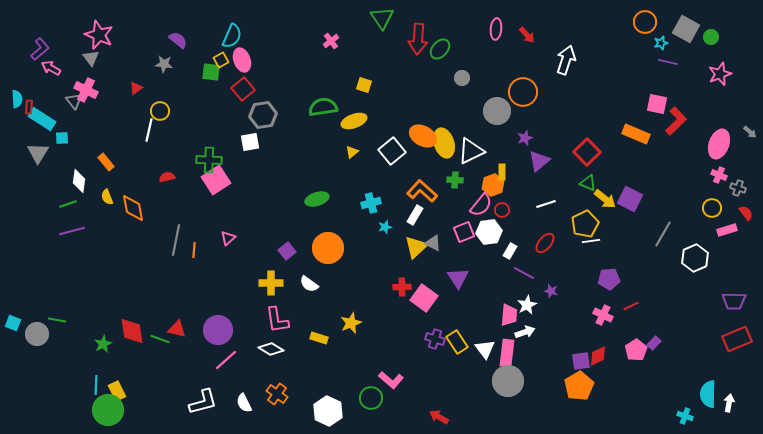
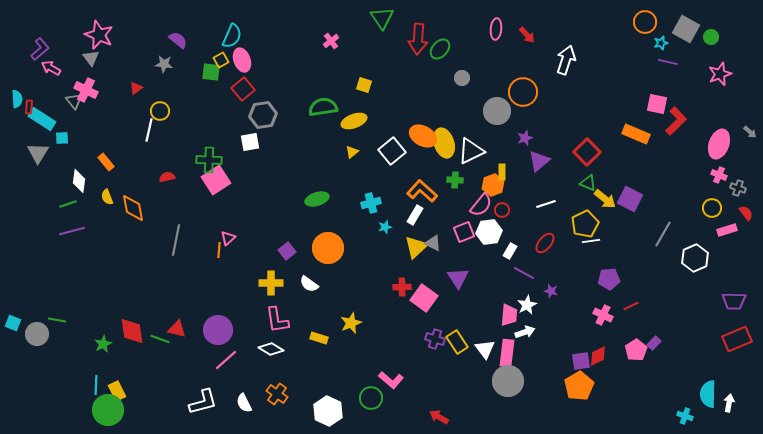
orange line at (194, 250): moved 25 px right
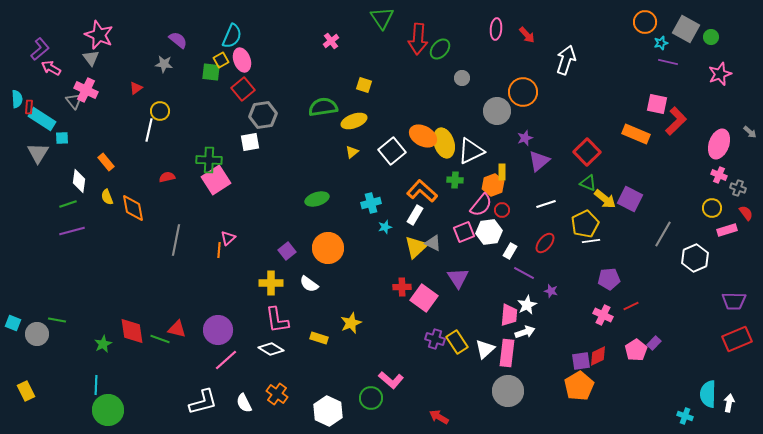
white triangle at (485, 349): rotated 25 degrees clockwise
gray circle at (508, 381): moved 10 px down
yellow rectangle at (117, 391): moved 91 px left
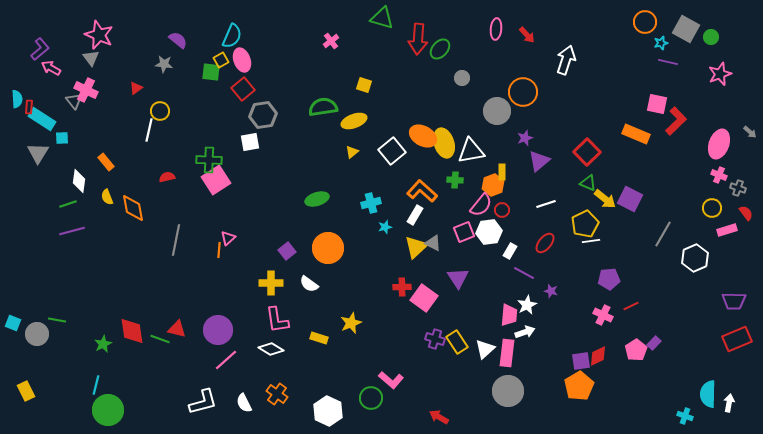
green triangle at (382, 18): rotated 40 degrees counterclockwise
white triangle at (471, 151): rotated 16 degrees clockwise
cyan line at (96, 385): rotated 12 degrees clockwise
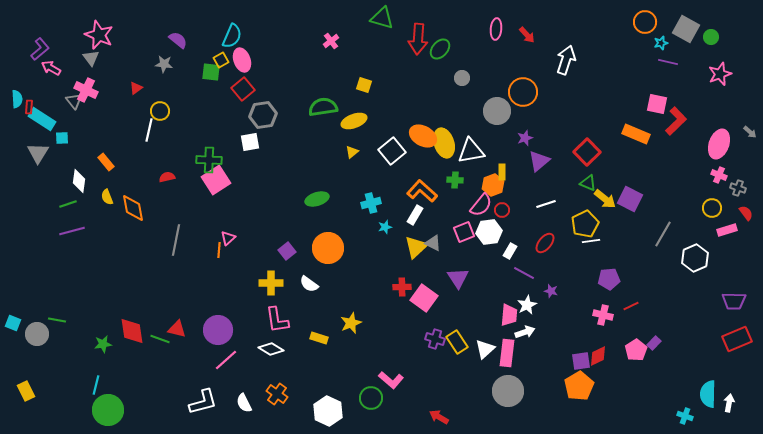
pink cross at (603, 315): rotated 12 degrees counterclockwise
green star at (103, 344): rotated 18 degrees clockwise
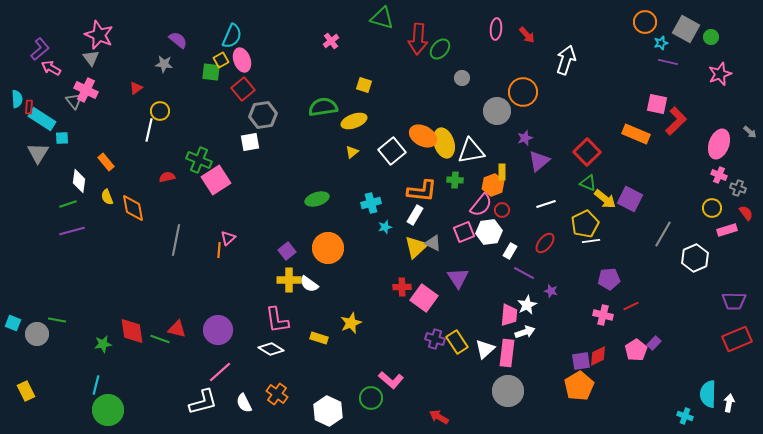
green cross at (209, 160): moved 10 px left; rotated 20 degrees clockwise
orange L-shape at (422, 191): rotated 144 degrees clockwise
yellow cross at (271, 283): moved 18 px right, 3 px up
pink line at (226, 360): moved 6 px left, 12 px down
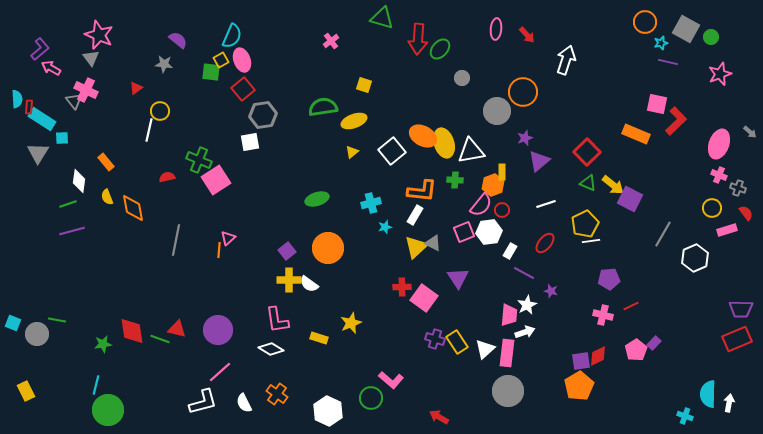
yellow arrow at (605, 199): moved 8 px right, 14 px up
purple trapezoid at (734, 301): moved 7 px right, 8 px down
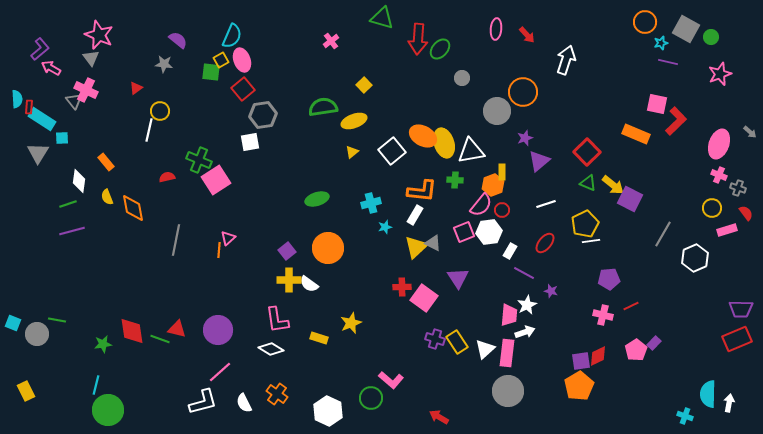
yellow square at (364, 85): rotated 28 degrees clockwise
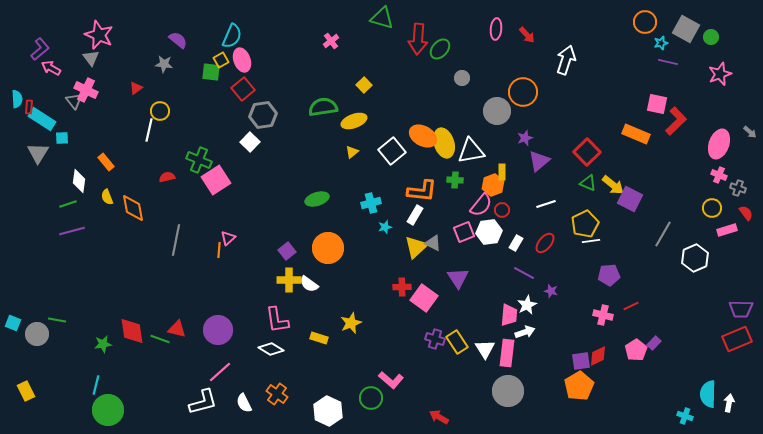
white square at (250, 142): rotated 36 degrees counterclockwise
white rectangle at (510, 251): moved 6 px right, 8 px up
purple pentagon at (609, 279): moved 4 px up
white triangle at (485, 349): rotated 20 degrees counterclockwise
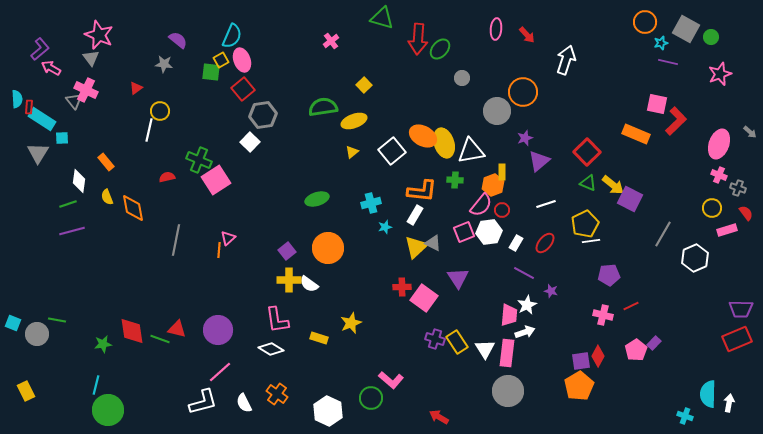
red diamond at (598, 356): rotated 35 degrees counterclockwise
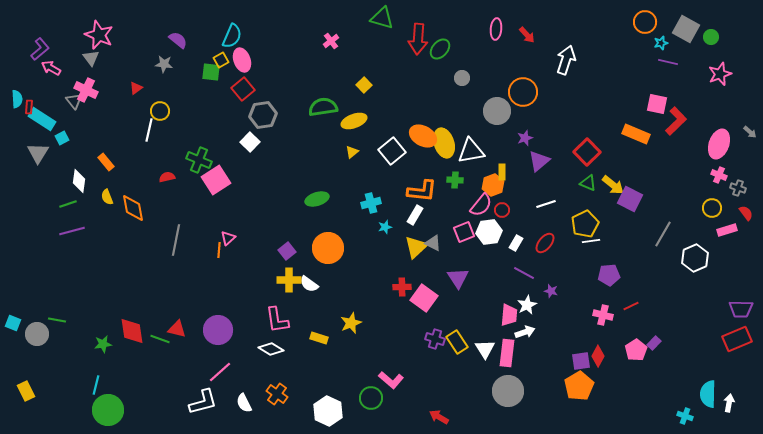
cyan square at (62, 138): rotated 24 degrees counterclockwise
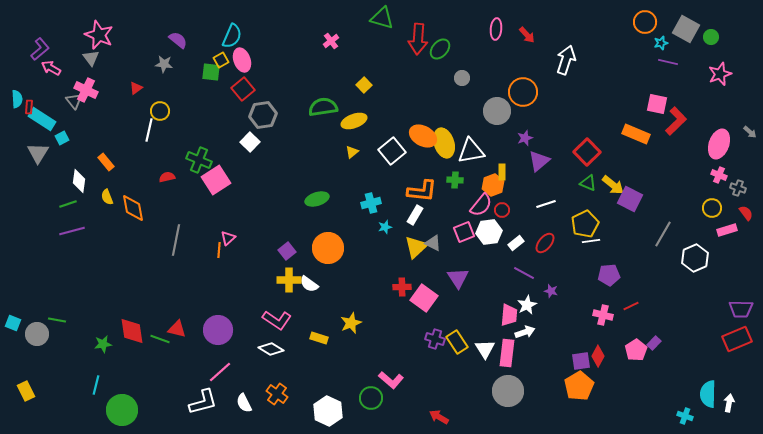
white rectangle at (516, 243): rotated 21 degrees clockwise
pink L-shape at (277, 320): rotated 48 degrees counterclockwise
green circle at (108, 410): moved 14 px right
